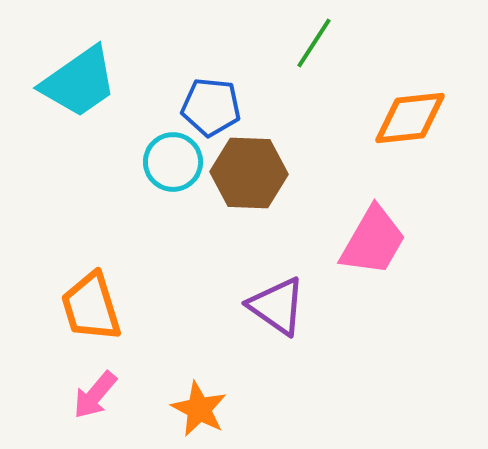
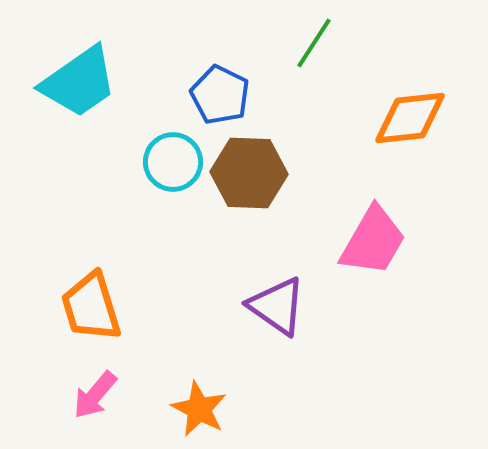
blue pentagon: moved 9 px right, 12 px up; rotated 20 degrees clockwise
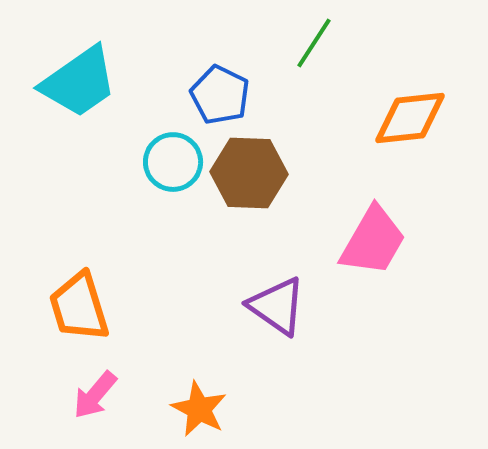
orange trapezoid: moved 12 px left
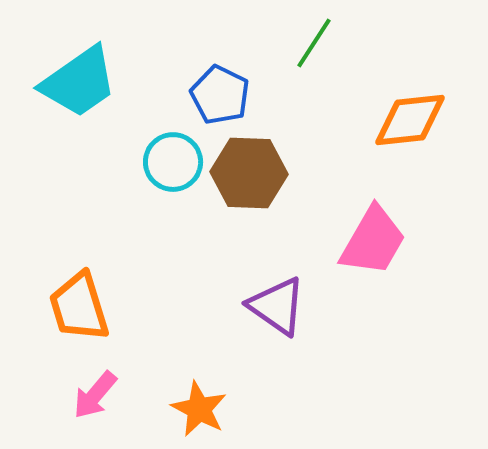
orange diamond: moved 2 px down
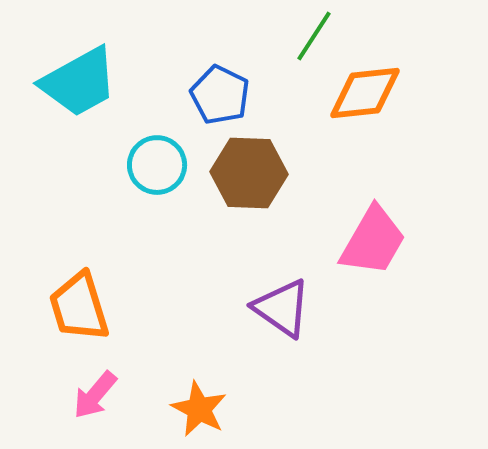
green line: moved 7 px up
cyan trapezoid: rotated 6 degrees clockwise
orange diamond: moved 45 px left, 27 px up
cyan circle: moved 16 px left, 3 px down
purple triangle: moved 5 px right, 2 px down
